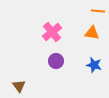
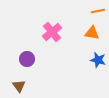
orange line: rotated 16 degrees counterclockwise
purple circle: moved 29 px left, 2 px up
blue star: moved 4 px right, 5 px up
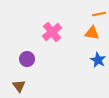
orange line: moved 1 px right, 3 px down
blue star: rotated 14 degrees clockwise
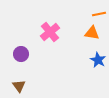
pink cross: moved 2 px left
purple circle: moved 6 px left, 5 px up
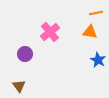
orange line: moved 3 px left, 1 px up
orange triangle: moved 2 px left, 1 px up
purple circle: moved 4 px right
